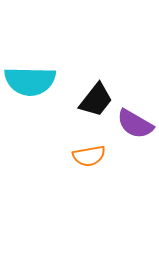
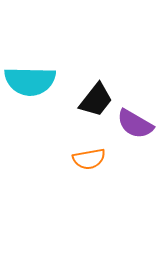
orange semicircle: moved 3 px down
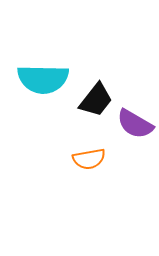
cyan semicircle: moved 13 px right, 2 px up
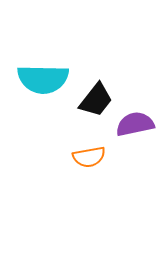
purple semicircle: rotated 138 degrees clockwise
orange semicircle: moved 2 px up
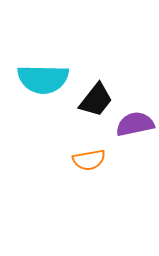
orange semicircle: moved 3 px down
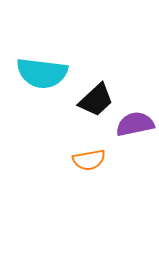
cyan semicircle: moved 1 px left, 6 px up; rotated 6 degrees clockwise
black trapezoid: rotated 9 degrees clockwise
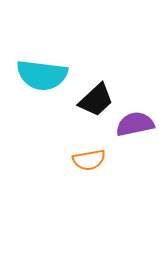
cyan semicircle: moved 2 px down
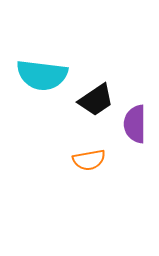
black trapezoid: rotated 9 degrees clockwise
purple semicircle: rotated 78 degrees counterclockwise
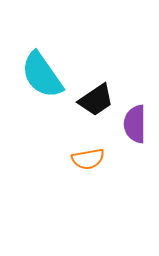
cyan semicircle: rotated 48 degrees clockwise
orange semicircle: moved 1 px left, 1 px up
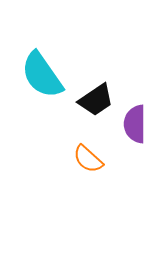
orange semicircle: rotated 52 degrees clockwise
